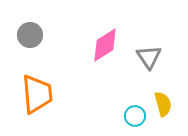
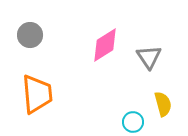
cyan circle: moved 2 px left, 6 px down
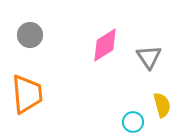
orange trapezoid: moved 10 px left
yellow semicircle: moved 1 px left, 1 px down
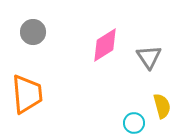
gray circle: moved 3 px right, 3 px up
yellow semicircle: moved 1 px down
cyan circle: moved 1 px right, 1 px down
